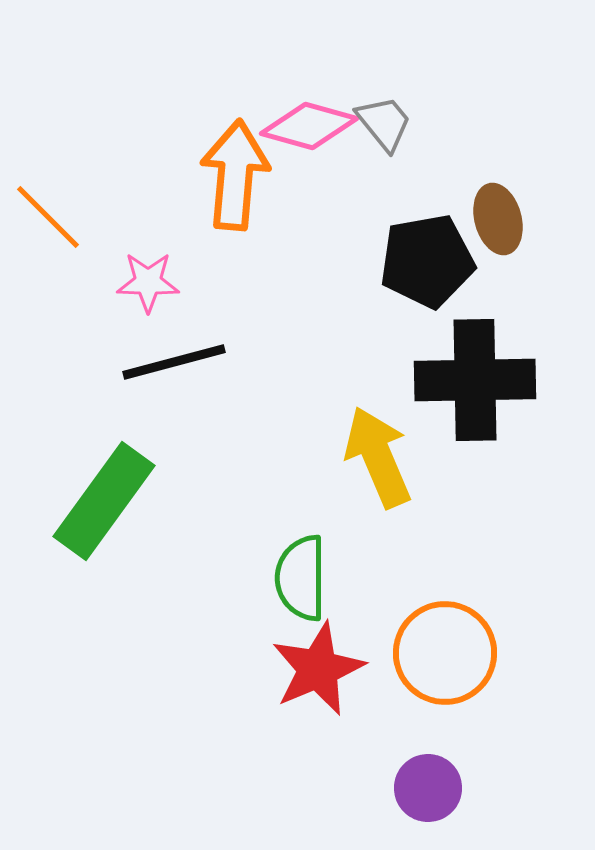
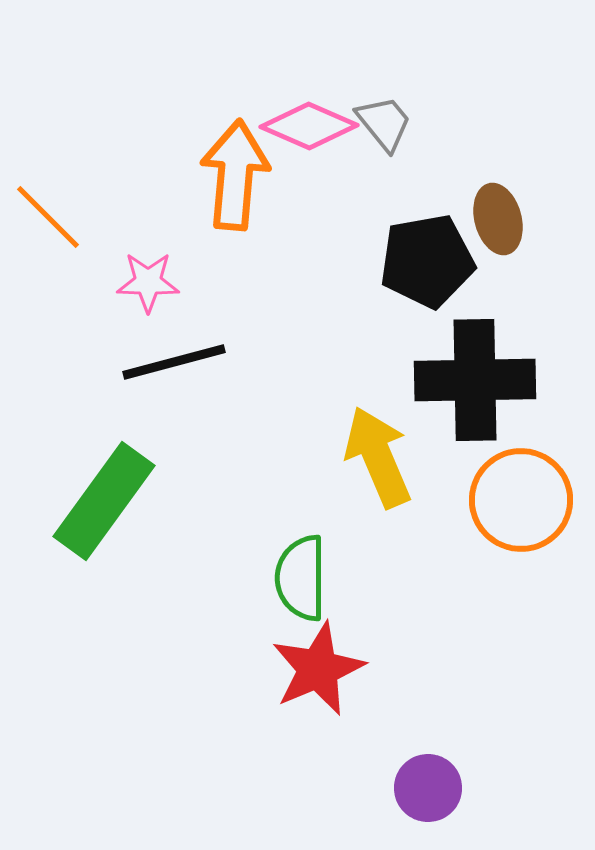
pink diamond: rotated 8 degrees clockwise
orange circle: moved 76 px right, 153 px up
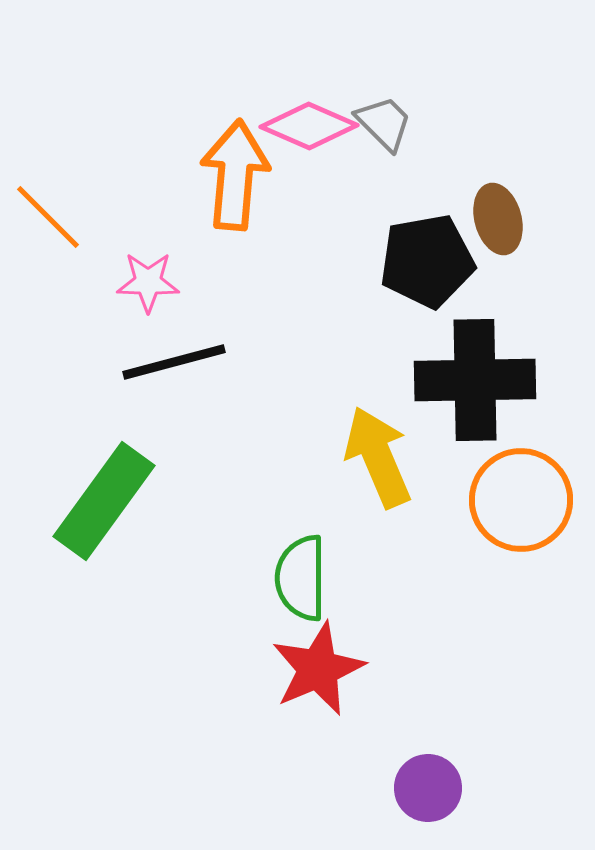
gray trapezoid: rotated 6 degrees counterclockwise
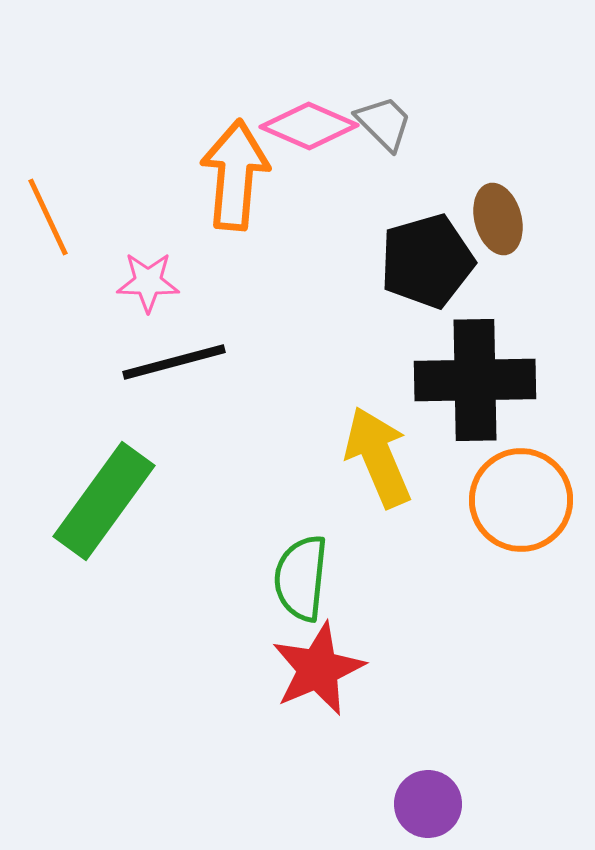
orange line: rotated 20 degrees clockwise
black pentagon: rotated 6 degrees counterclockwise
green semicircle: rotated 6 degrees clockwise
purple circle: moved 16 px down
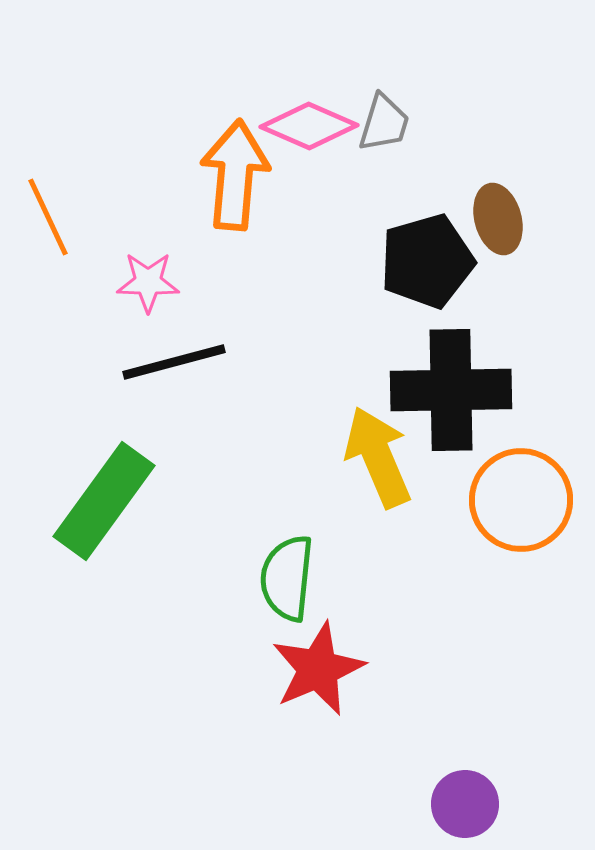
gray trapezoid: rotated 62 degrees clockwise
black cross: moved 24 px left, 10 px down
green semicircle: moved 14 px left
purple circle: moved 37 px right
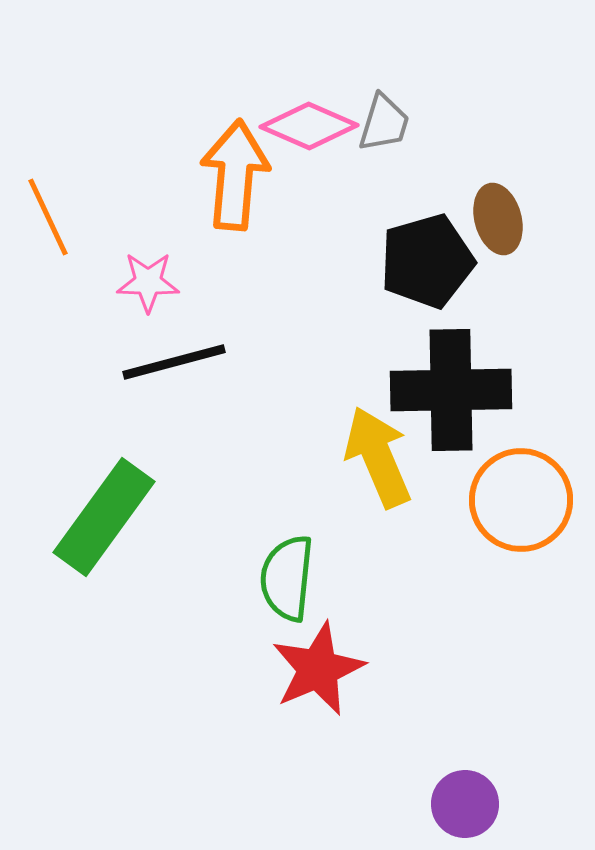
green rectangle: moved 16 px down
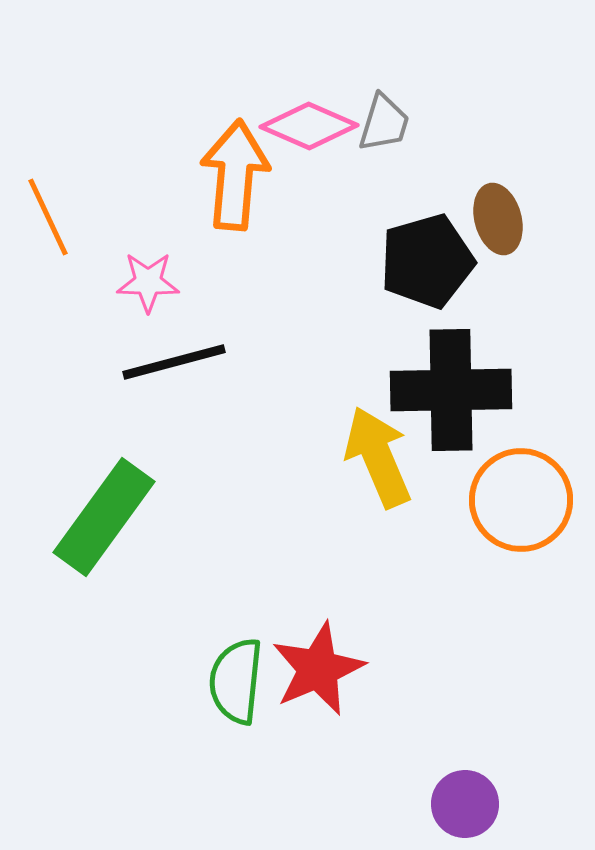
green semicircle: moved 51 px left, 103 px down
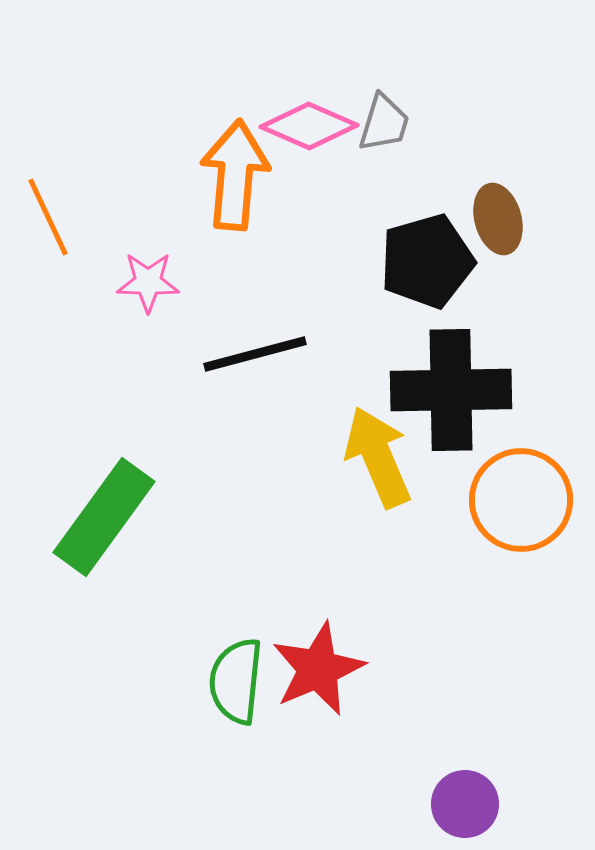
black line: moved 81 px right, 8 px up
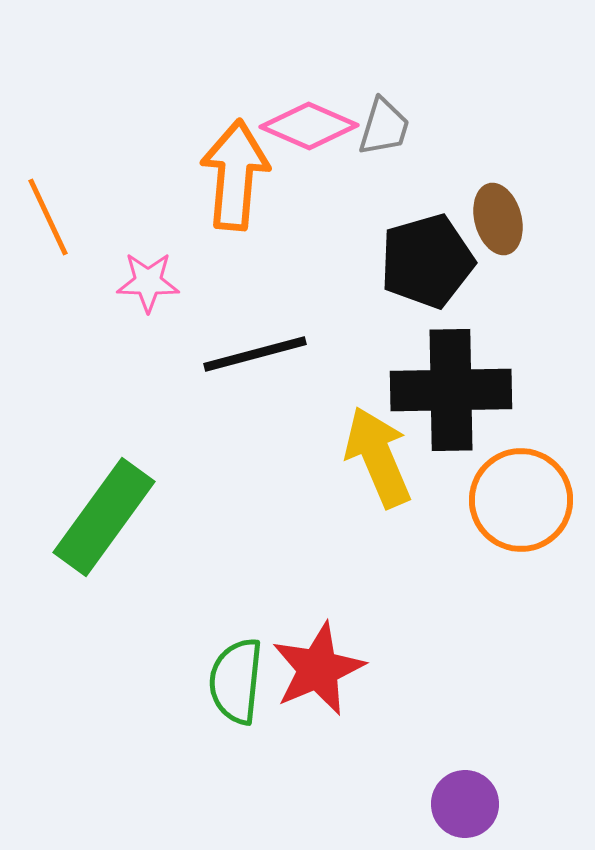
gray trapezoid: moved 4 px down
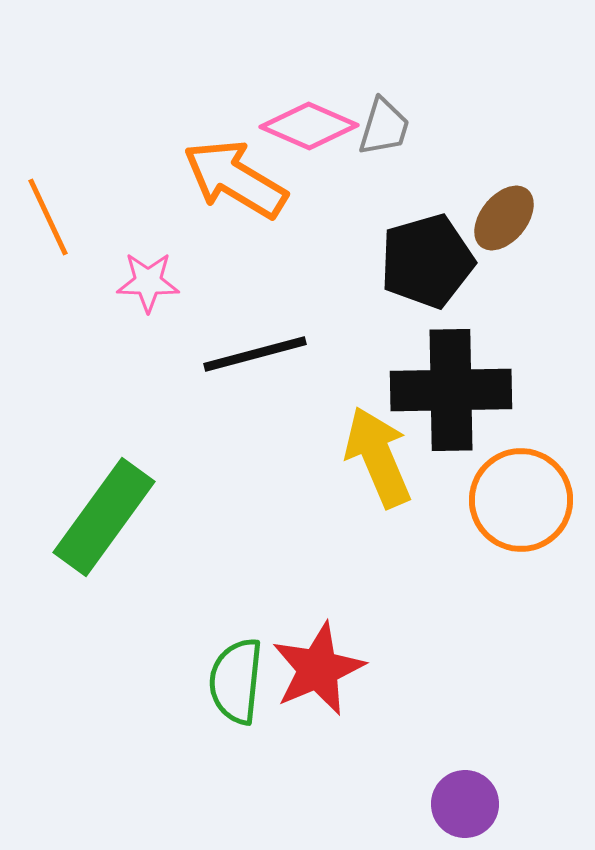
orange arrow: moved 4 px down; rotated 64 degrees counterclockwise
brown ellipse: moved 6 px right, 1 px up; rotated 54 degrees clockwise
